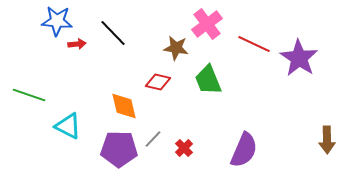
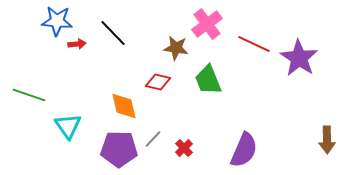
cyan triangle: rotated 28 degrees clockwise
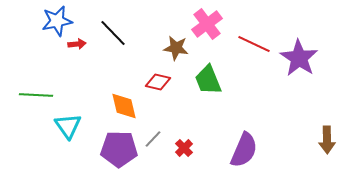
blue star: rotated 16 degrees counterclockwise
green line: moved 7 px right; rotated 16 degrees counterclockwise
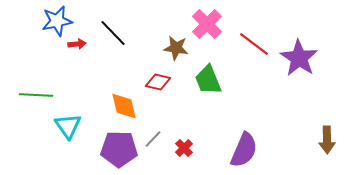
pink cross: rotated 8 degrees counterclockwise
red line: rotated 12 degrees clockwise
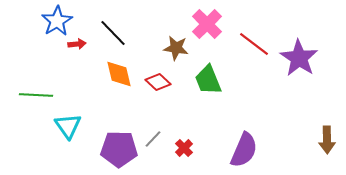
blue star: rotated 20 degrees counterclockwise
red diamond: rotated 30 degrees clockwise
orange diamond: moved 5 px left, 32 px up
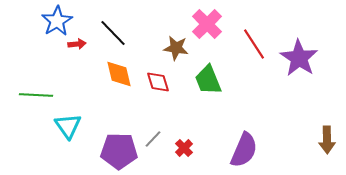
red line: rotated 20 degrees clockwise
red diamond: rotated 30 degrees clockwise
purple pentagon: moved 2 px down
